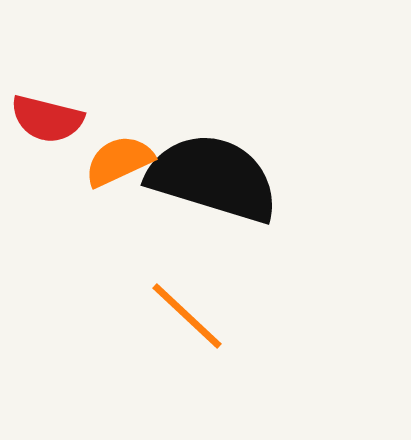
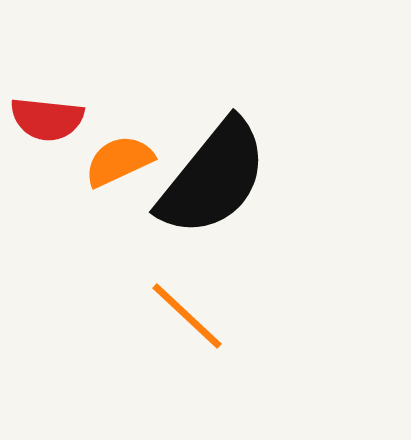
red semicircle: rotated 8 degrees counterclockwise
black semicircle: rotated 112 degrees clockwise
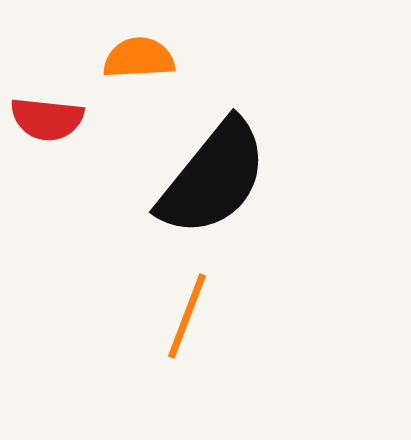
orange semicircle: moved 20 px right, 103 px up; rotated 22 degrees clockwise
orange line: rotated 68 degrees clockwise
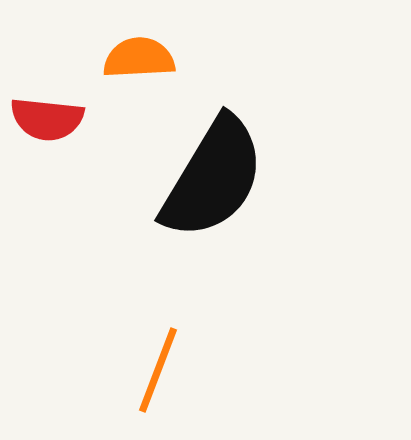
black semicircle: rotated 8 degrees counterclockwise
orange line: moved 29 px left, 54 px down
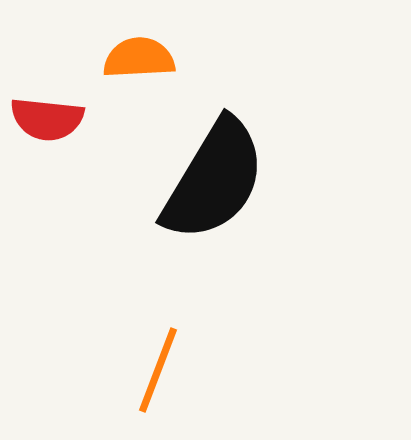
black semicircle: moved 1 px right, 2 px down
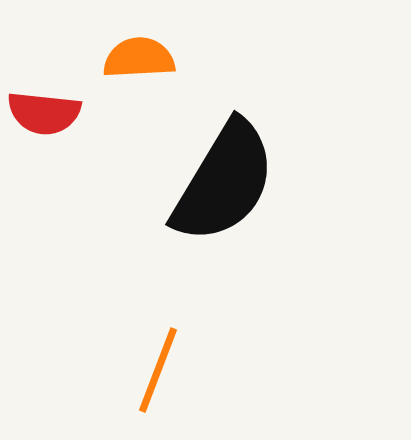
red semicircle: moved 3 px left, 6 px up
black semicircle: moved 10 px right, 2 px down
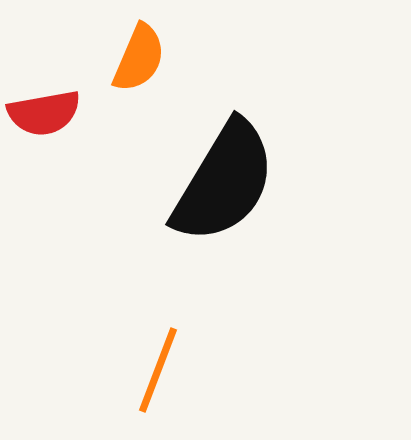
orange semicircle: rotated 116 degrees clockwise
red semicircle: rotated 16 degrees counterclockwise
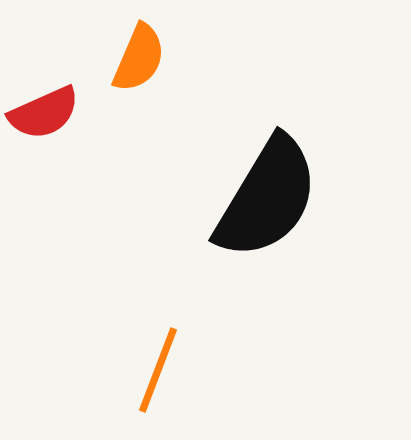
red semicircle: rotated 14 degrees counterclockwise
black semicircle: moved 43 px right, 16 px down
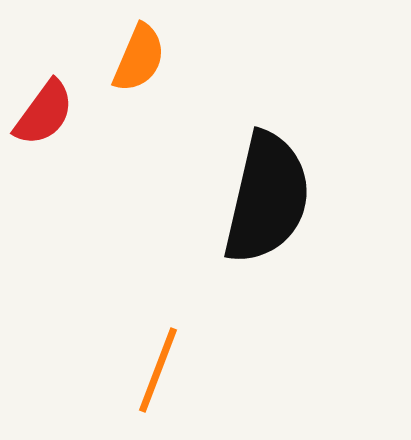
red semicircle: rotated 30 degrees counterclockwise
black semicircle: rotated 18 degrees counterclockwise
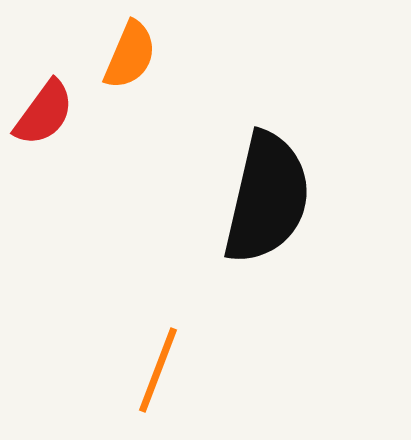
orange semicircle: moved 9 px left, 3 px up
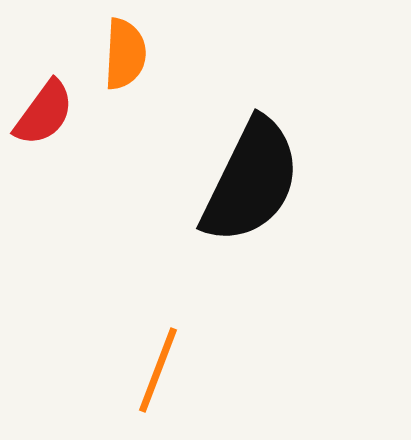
orange semicircle: moved 5 px left, 1 px up; rotated 20 degrees counterclockwise
black semicircle: moved 16 px left, 17 px up; rotated 13 degrees clockwise
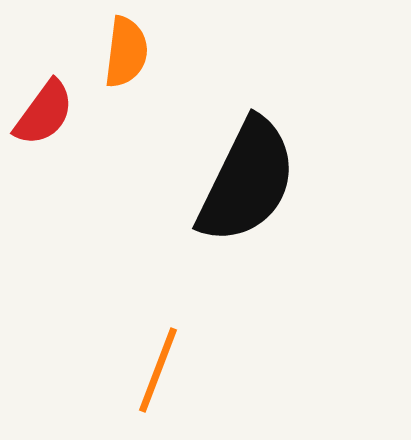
orange semicircle: moved 1 px right, 2 px up; rotated 4 degrees clockwise
black semicircle: moved 4 px left
